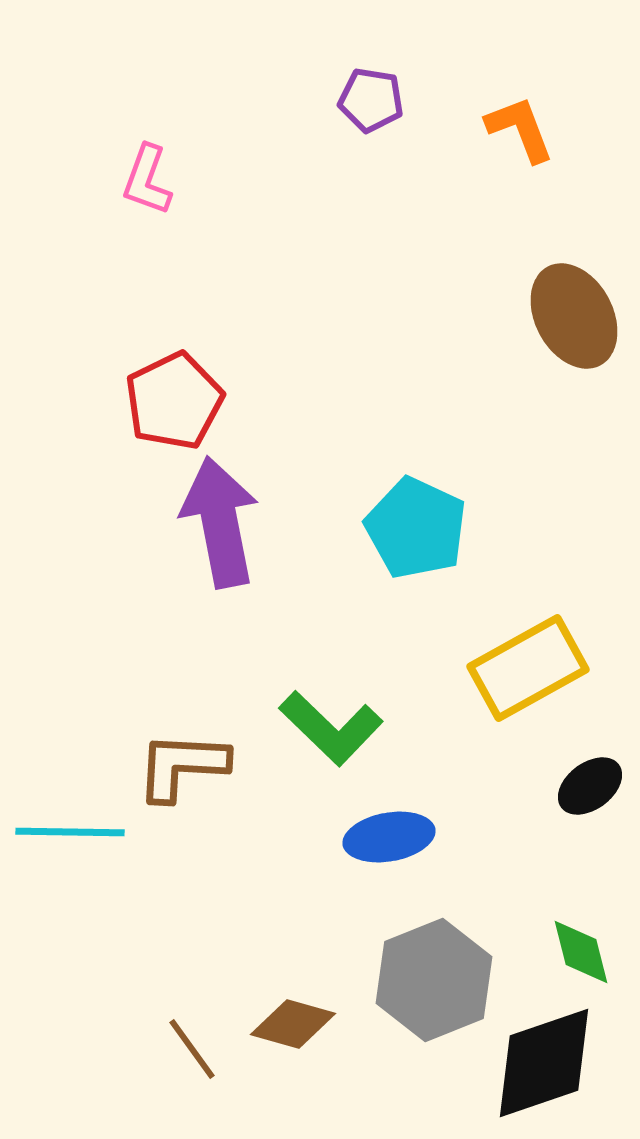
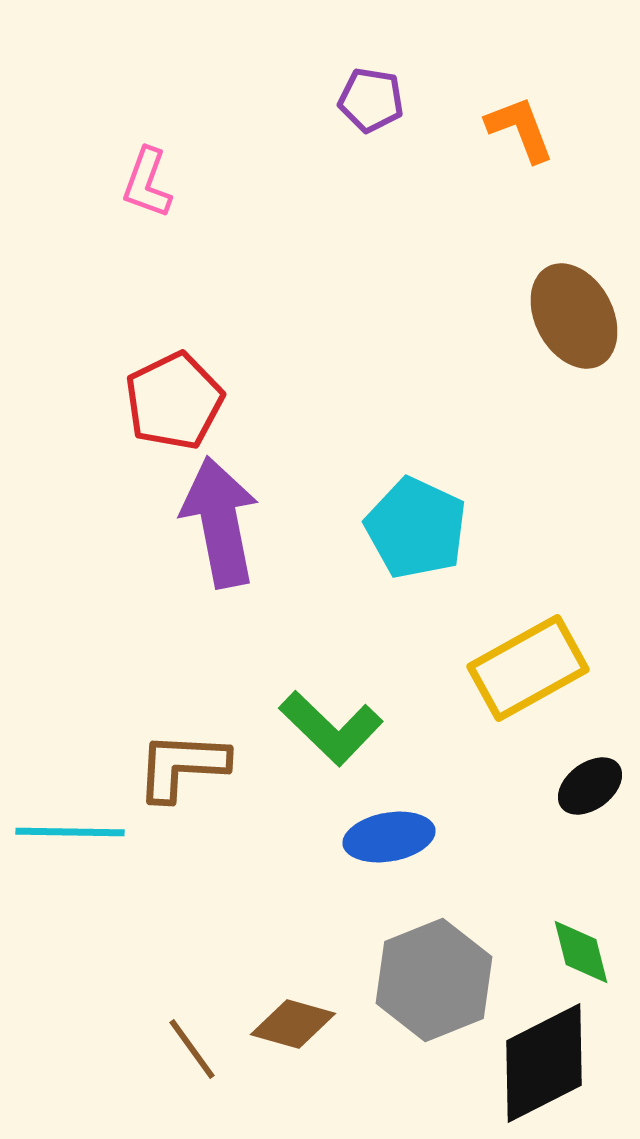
pink L-shape: moved 3 px down
black diamond: rotated 8 degrees counterclockwise
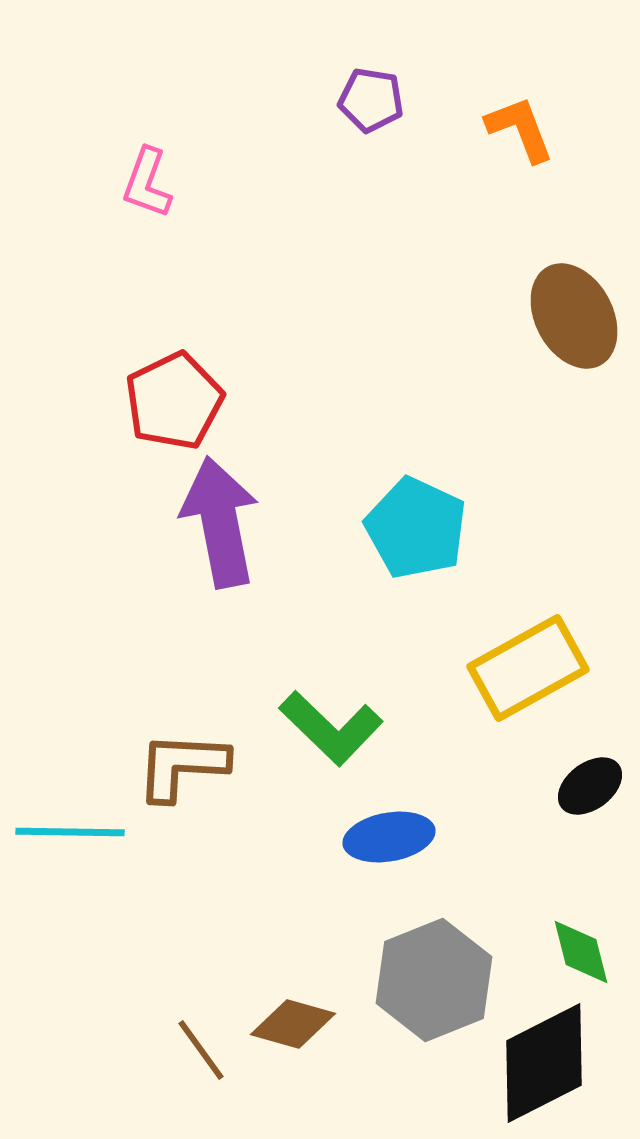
brown line: moved 9 px right, 1 px down
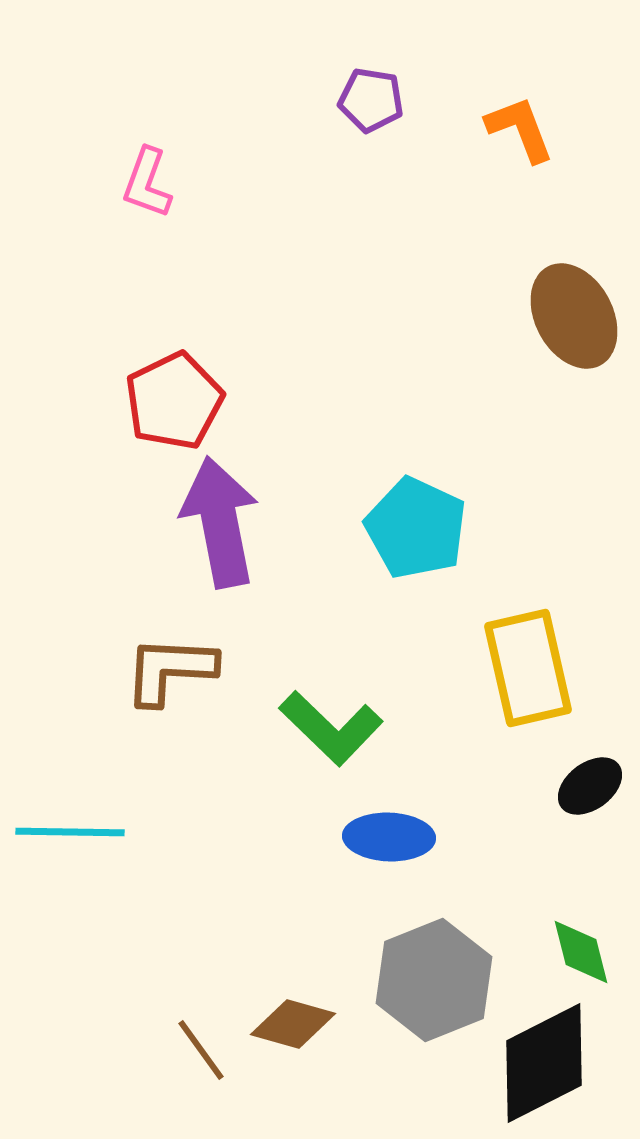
yellow rectangle: rotated 74 degrees counterclockwise
brown L-shape: moved 12 px left, 96 px up
blue ellipse: rotated 12 degrees clockwise
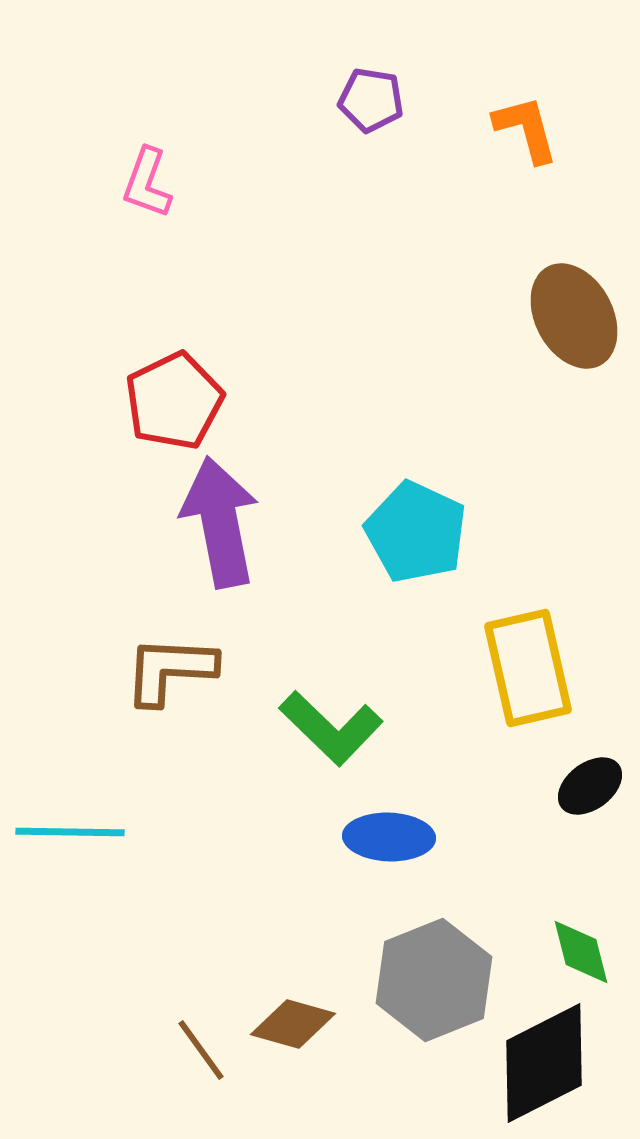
orange L-shape: moved 6 px right; rotated 6 degrees clockwise
cyan pentagon: moved 4 px down
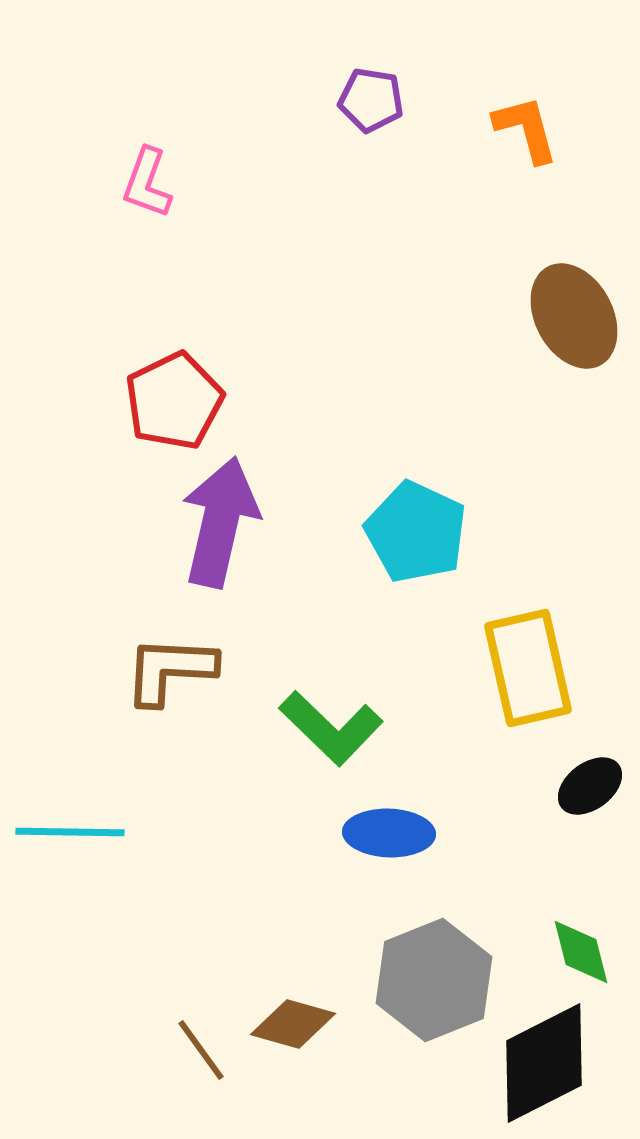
purple arrow: rotated 24 degrees clockwise
blue ellipse: moved 4 px up
